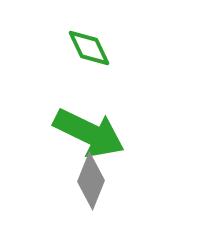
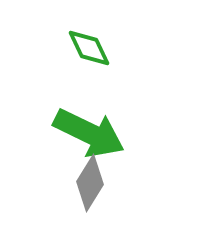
gray diamond: moved 1 px left, 2 px down; rotated 10 degrees clockwise
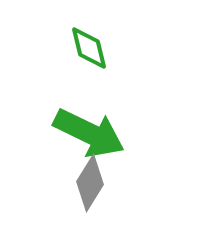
green diamond: rotated 12 degrees clockwise
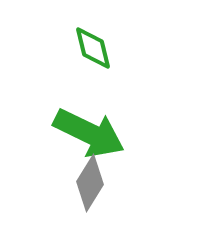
green diamond: moved 4 px right
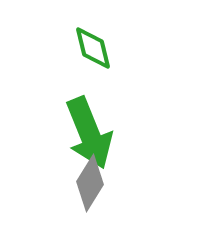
green arrow: rotated 42 degrees clockwise
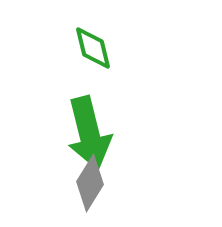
green arrow: rotated 8 degrees clockwise
